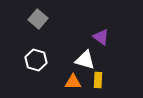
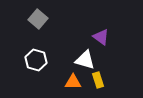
yellow rectangle: rotated 21 degrees counterclockwise
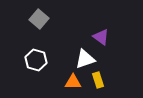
gray square: moved 1 px right
white triangle: moved 1 px up; rotated 35 degrees counterclockwise
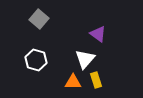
purple triangle: moved 3 px left, 3 px up
white triangle: rotated 30 degrees counterclockwise
yellow rectangle: moved 2 px left
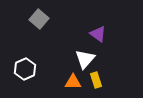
white hexagon: moved 11 px left, 9 px down; rotated 20 degrees clockwise
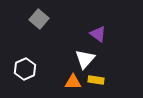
yellow rectangle: rotated 63 degrees counterclockwise
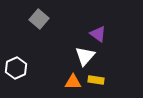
white triangle: moved 3 px up
white hexagon: moved 9 px left, 1 px up
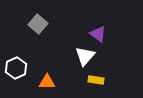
gray square: moved 1 px left, 5 px down
orange triangle: moved 26 px left
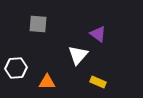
gray square: rotated 36 degrees counterclockwise
white triangle: moved 7 px left, 1 px up
white hexagon: rotated 20 degrees clockwise
yellow rectangle: moved 2 px right, 2 px down; rotated 14 degrees clockwise
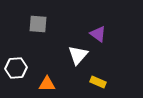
orange triangle: moved 2 px down
